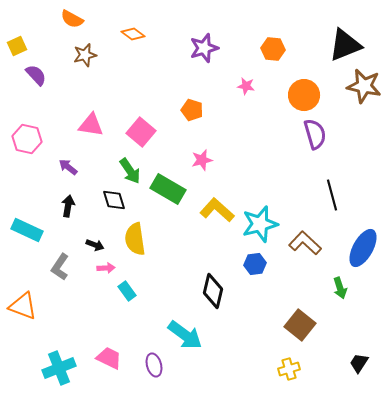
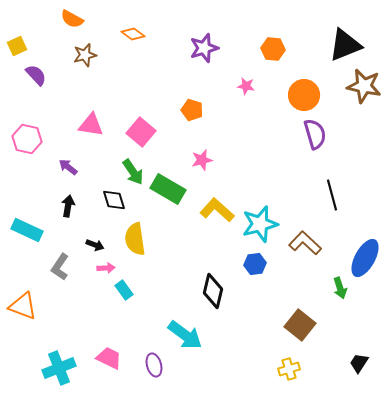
green arrow at (130, 171): moved 3 px right, 1 px down
blue ellipse at (363, 248): moved 2 px right, 10 px down
cyan rectangle at (127, 291): moved 3 px left, 1 px up
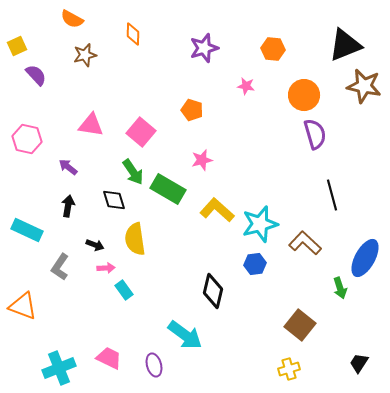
orange diamond at (133, 34): rotated 55 degrees clockwise
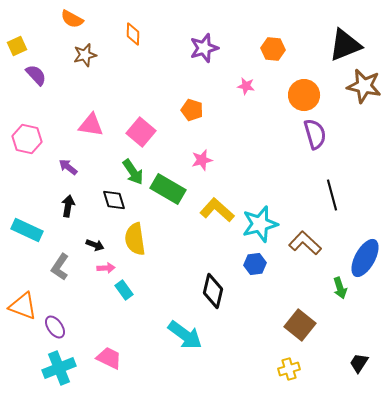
purple ellipse at (154, 365): moved 99 px left, 38 px up; rotated 20 degrees counterclockwise
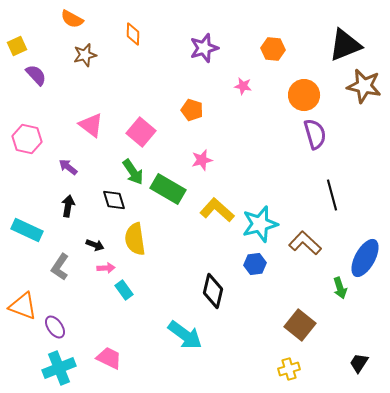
pink star at (246, 86): moved 3 px left
pink triangle at (91, 125): rotated 28 degrees clockwise
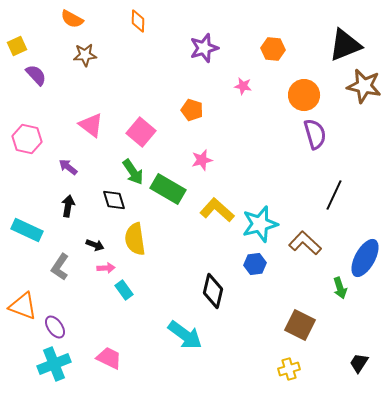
orange diamond at (133, 34): moved 5 px right, 13 px up
brown star at (85, 55): rotated 10 degrees clockwise
black line at (332, 195): moved 2 px right; rotated 40 degrees clockwise
brown square at (300, 325): rotated 12 degrees counterclockwise
cyan cross at (59, 368): moved 5 px left, 4 px up
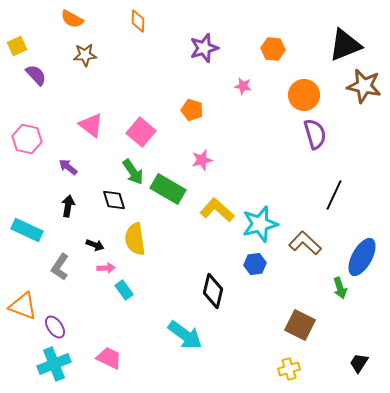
blue ellipse at (365, 258): moved 3 px left, 1 px up
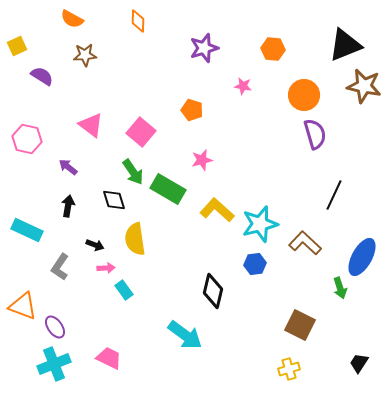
purple semicircle at (36, 75): moved 6 px right, 1 px down; rotated 15 degrees counterclockwise
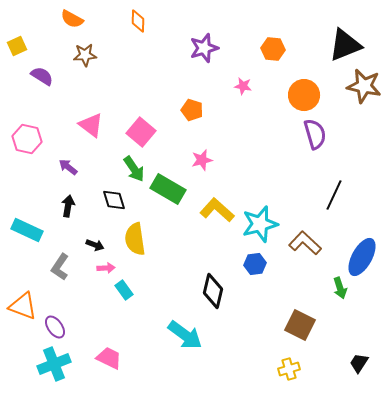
green arrow at (133, 172): moved 1 px right, 3 px up
